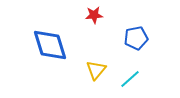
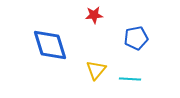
cyan line: rotated 45 degrees clockwise
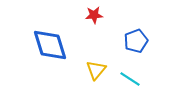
blue pentagon: moved 3 px down; rotated 10 degrees counterclockwise
cyan line: rotated 30 degrees clockwise
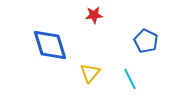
blue pentagon: moved 10 px right; rotated 25 degrees counterclockwise
yellow triangle: moved 6 px left, 3 px down
cyan line: rotated 30 degrees clockwise
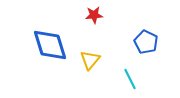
blue pentagon: moved 1 px down
yellow triangle: moved 13 px up
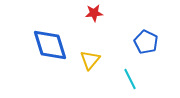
red star: moved 2 px up
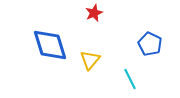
red star: rotated 18 degrees counterclockwise
blue pentagon: moved 4 px right, 2 px down
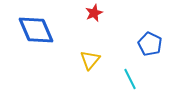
blue diamond: moved 14 px left, 15 px up; rotated 6 degrees counterclockwise
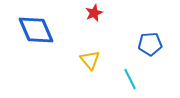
blue pentagon: rotated 30 degrees counterclockwise
yellow triangle: rotated 20 degrees counterclockwise
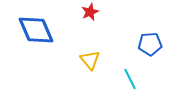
red star: moved 4 px left, 1 px up
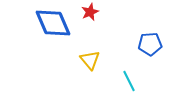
blue diamond: moved 17 px right, 7 px up
cyan line: moved 1 px left, 2 px down
